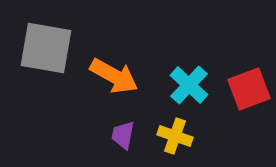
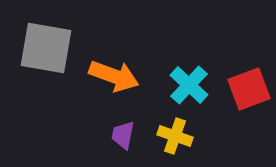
orange arrow: rotated 9 degrees counterclockwise
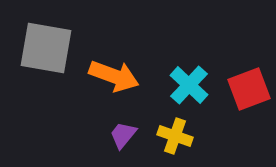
purple trapezoid: rotated 28 degrees clockwise
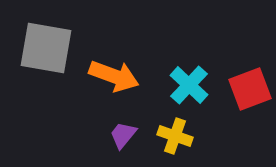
red square: moved 1 px right
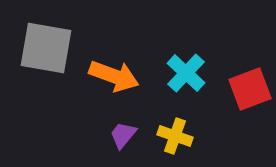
cyan cross: moved 3 px left, 12 px up
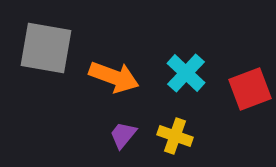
orange arrow: moved 1 px down
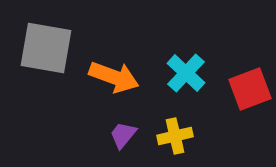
yellow cross: rotated 32 degrees counterclockwise
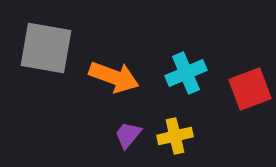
cyan cross: rotated 24 degrees clockwise
purple trapezoid: moved 5 px right
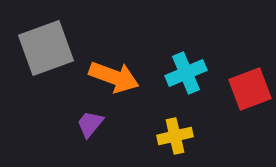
gray square: rotated 30 degrees counterclockwise
purple trapezoid: moved 38 px left, 11 px up
